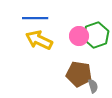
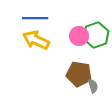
yellow arrow: moved 3 px left
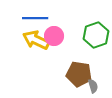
pink circle: moved 25 px left
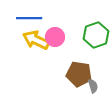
blue line: moved 6 px left
pink circle: moved 1 px right, 1 px down
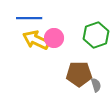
pink circle: moved 1 px left, 1 px down
brown pentagon: rotated 10 degrees counterclockwise
gray semicircle: moved 3 px right, 1 px up
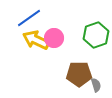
blue line: rotated 35 degrees counterclockwise
